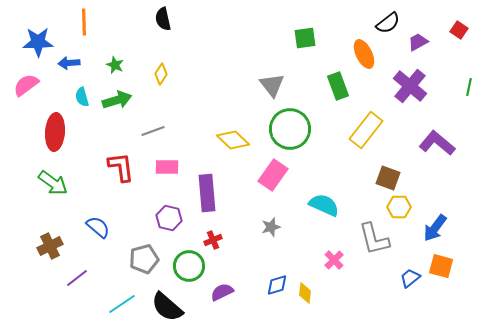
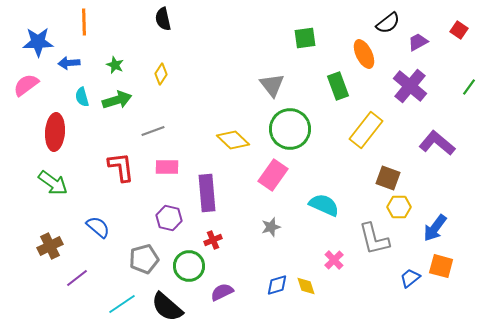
green line at (469, 87): rotated 24 degrees clockwise
yellow diamond at (305, 293): moved 1 px right, 7 px up; rotated 25 degrees counterclockwise
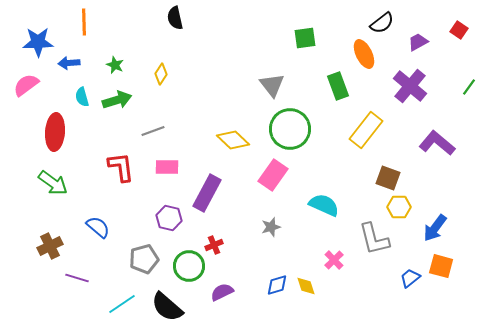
black semicircle at (163, 19): moved 12 px right, 1 px up
black semicircle at (388, 23): moved 6 px left
purple rectangle at (207, 193): rotated 33 degrees clockwise
red cross at (213, 240): moved 1 px right, 5 px down
purple line at (77, 278): rotated 55 degrees clockwise
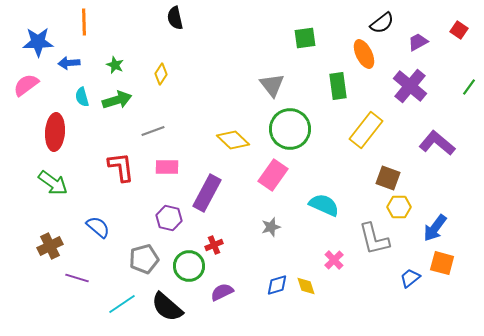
green rectangle at (338, 86): rotated 12 degrees clockwise
orange square at (441, 266): moved 1 px right, 3 px up
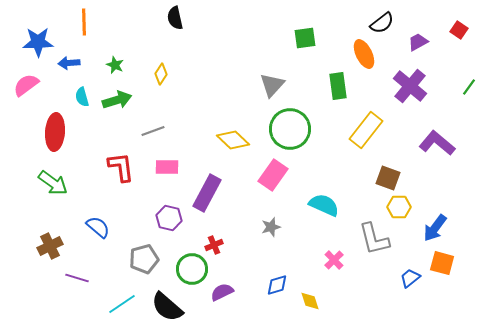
gray triangle at (272, 85): rotated 20 degrees clockwise
green circle at (189, 266): moved 3 px right, 3 px down
yellow diamond at (306, 286): moved 4 px right, 15 px down
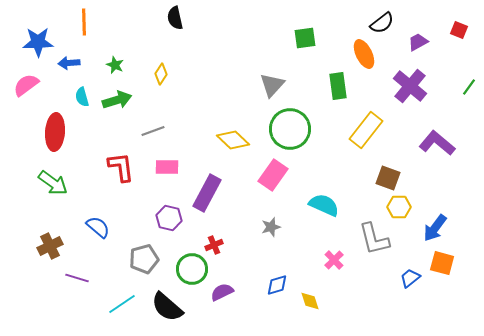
red square at (459, 30): rotated 12 degrees counterclockwise
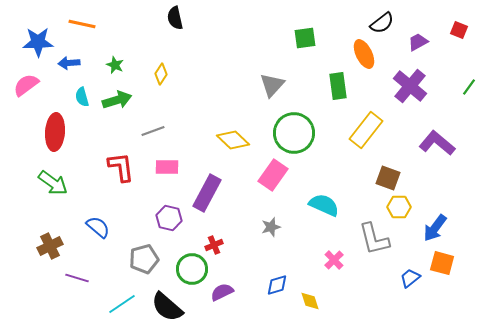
orange line at (84, 22): moved 2 px left, 2 px down; rotated 76 degrees counterclockwise
green circle at (290, 129): moved 4 px right, 4 px down
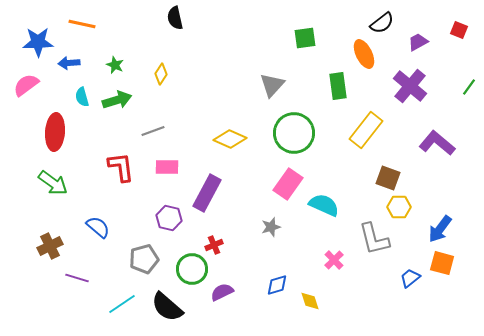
yellow diamond at (233, 140): moved 3 px left, 1 px up; rotated 20 degrees counterclockwise
pink rectangle at (273, 175): moved 15 px right, 9 px down
blue arrow at (435, 228): moved 5 px right, 1 px down
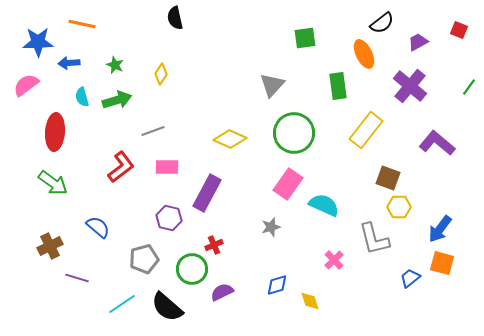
red L-shape at (121, 167): rotated 60 degrees clockwise
